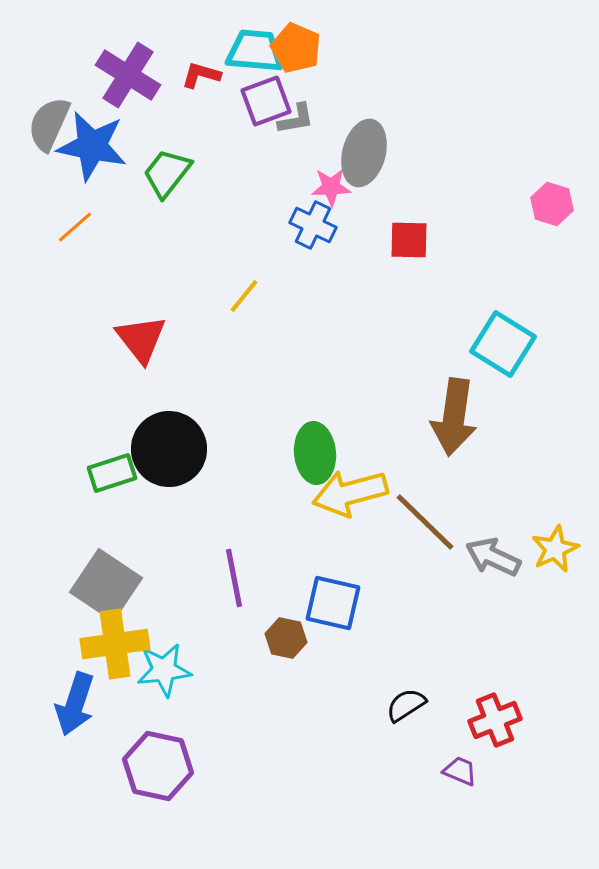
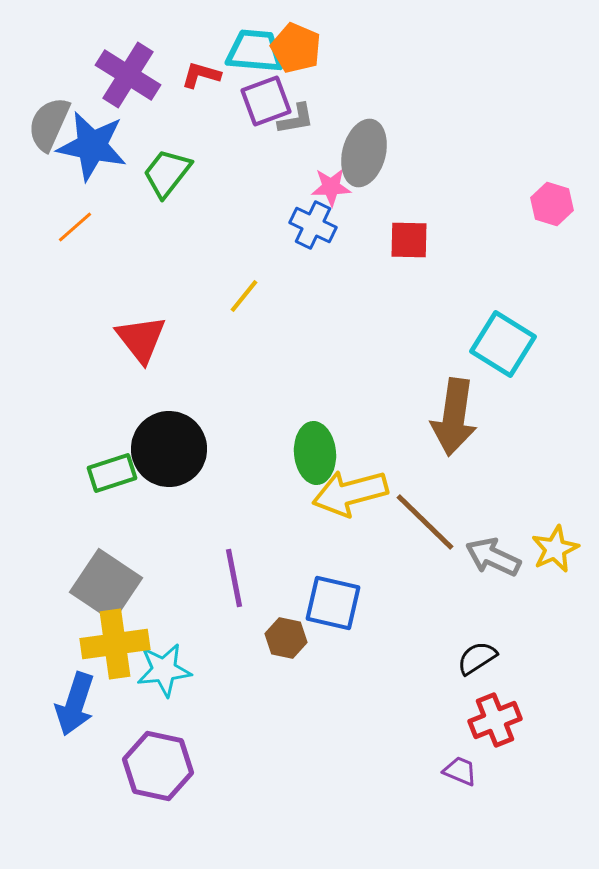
black semicircle: moved 71 px right, 47 px up
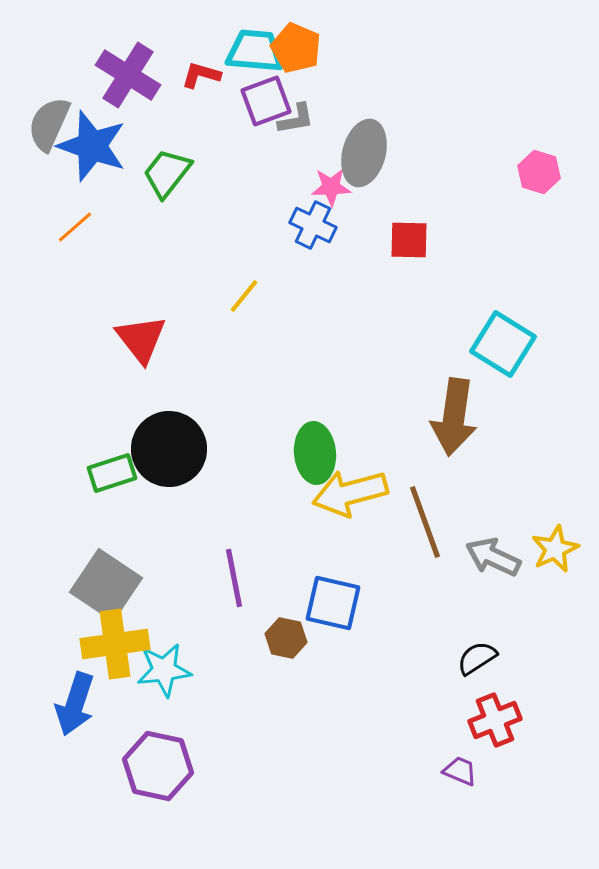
blue star: rotated 8 degrees clockwise
pink hexagon: moved 13 px left, 32 px up
brown line: rotated 26 degrees clockwise
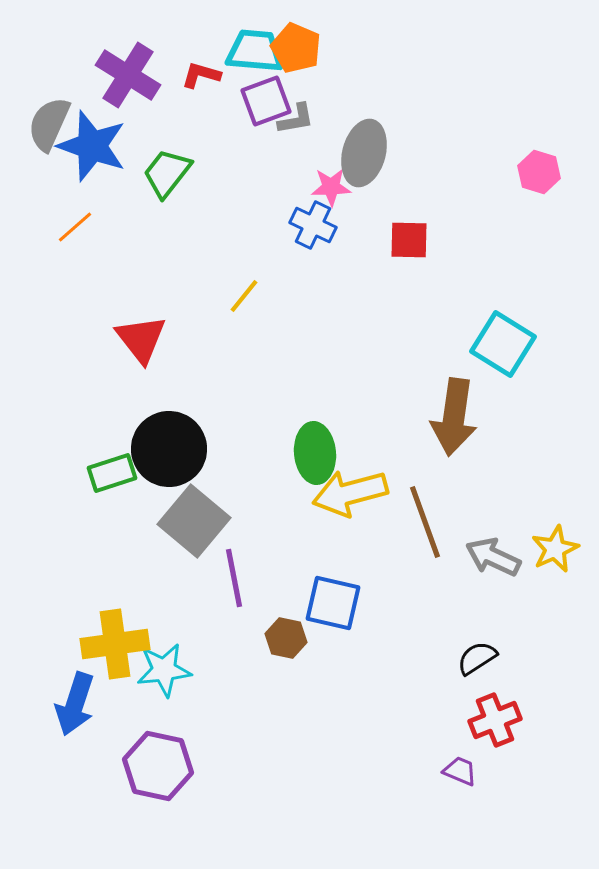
gray square: moved 88 px right, 64 px up; rotated 6 degrees clockwise
